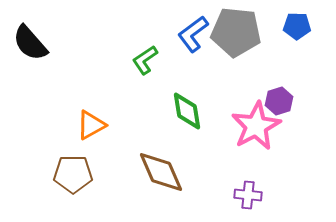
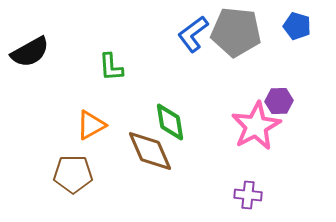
blue pentagon: rotated 16 degrees clockwise
black semicircle: moved 9 px down; rotated 78 degrees counterclockwise
green L-shape: moved 34 px left, 7 px down; rotated 60 degrees counterclockwise
purple hexagon: rotated 16 degrees clockwise
green diamond: moved 17 px left, 11 px down
brown diamond: moved 11 px left, 21 px up
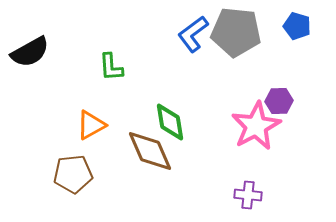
brown pentagon: rotated 6 degrees counterclockwise
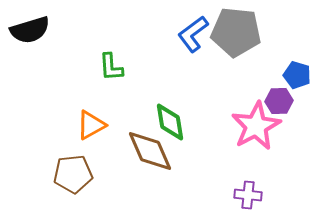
blue pentagon: moved 49 px down
black semicircle: moved 22 px up; rotated 12 degrees clockwise
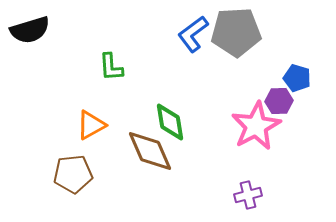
gray pentagon: rotated 9 degrees counterclockwise
blue pentagon: moved 3 px down
purple cross: rotated 20 degrees counterclockwise
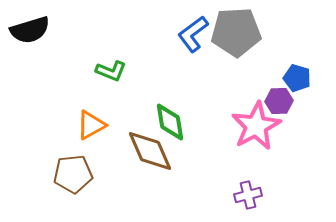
green L-shape: moved 4 px down; rotated 64 degrees counterclockwise
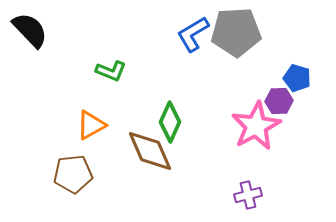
black semicircle: rotated 117 degrees counterclockwise
blue L-shape: rotated 6 degrees clockwise
green diamond: rotated 33 degrees clockwise
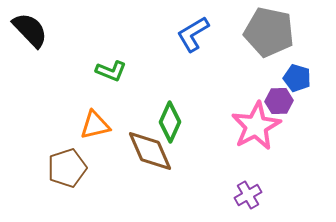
gray pentagon: moved 33 px right; rotated 15 degrees clockwise
orange triangle: moved 4 px right; rotated 16 degrees clockwise
brown pentagon: moved 6 px left, 6 px up; rotated 12 degrees counterclockwise
purple cross: rotated 16 degrees counterclockwise
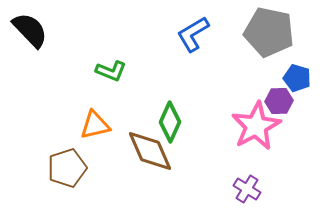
purple cross: moved 1 px left, 6 px up; rotated 28 degrees counterclockwise
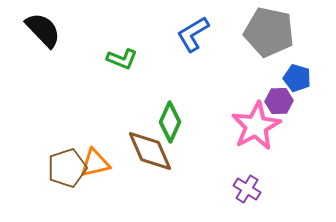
black semicircle: moved 13 px right
green L-shape: moved 11 px right, 12 px up
orange triangle: moved 38 px down
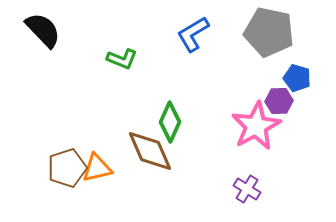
orange triangle: moved 2 px right, 5 px down
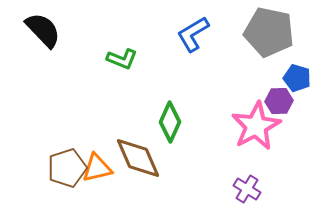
brown diamond: moved 12 px left, 7 px down
